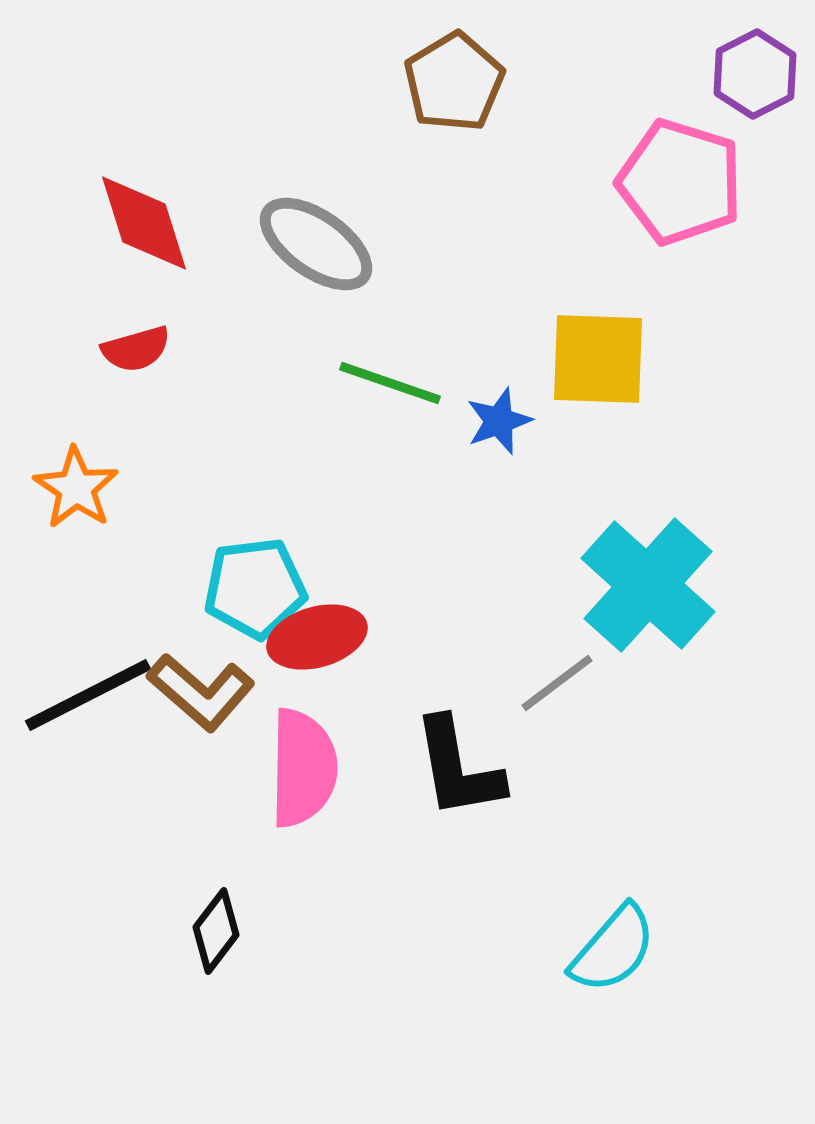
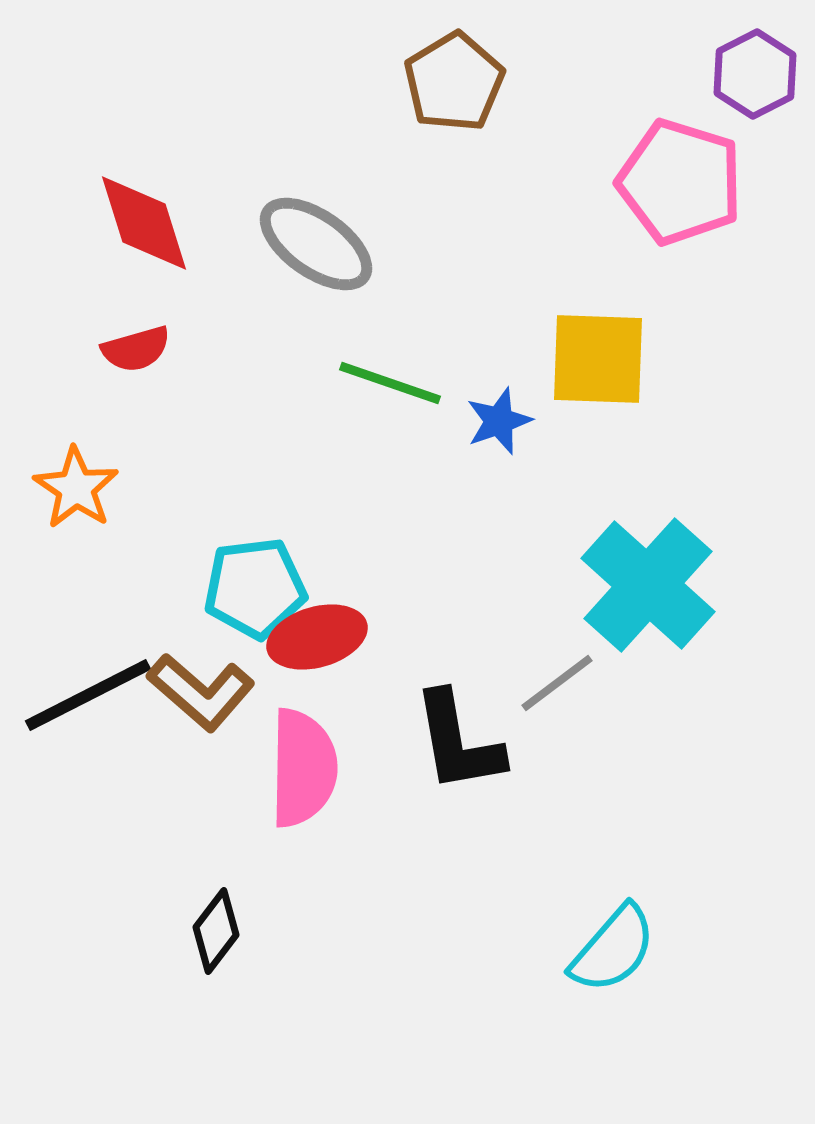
black L-shape: moved 26 px up
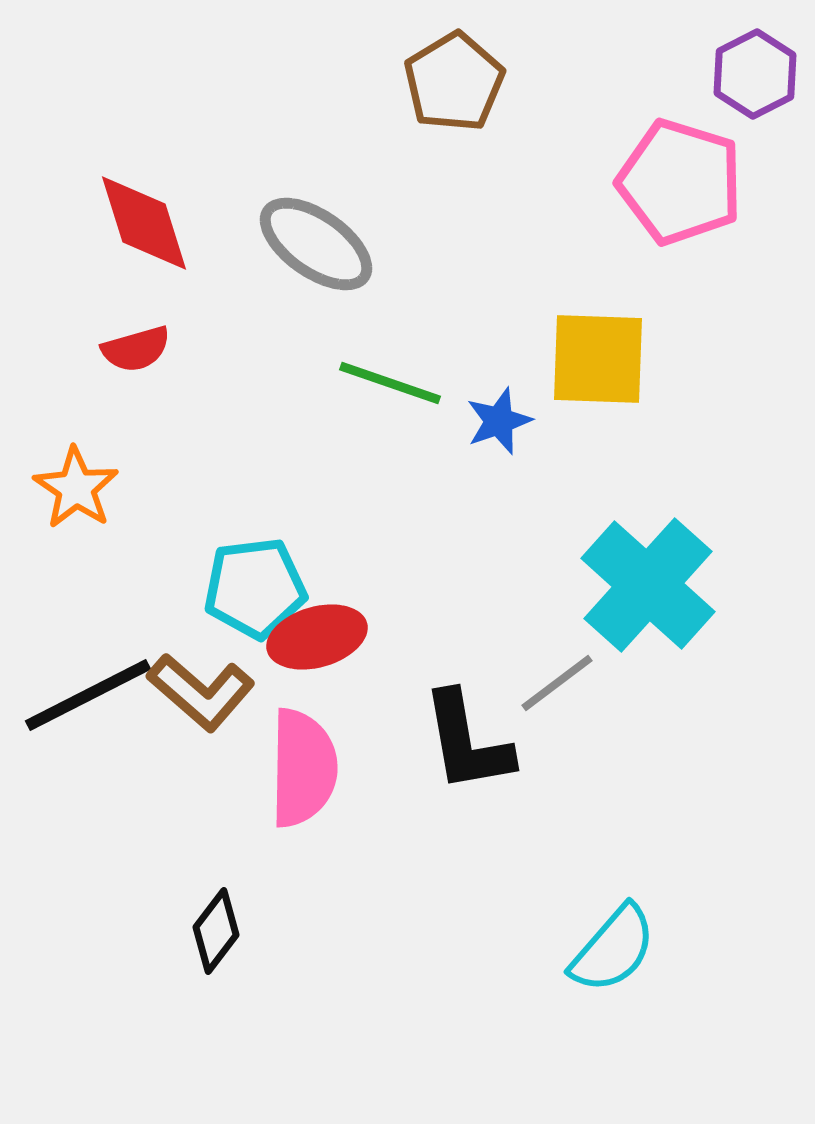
black L-shape: moved 9 px right
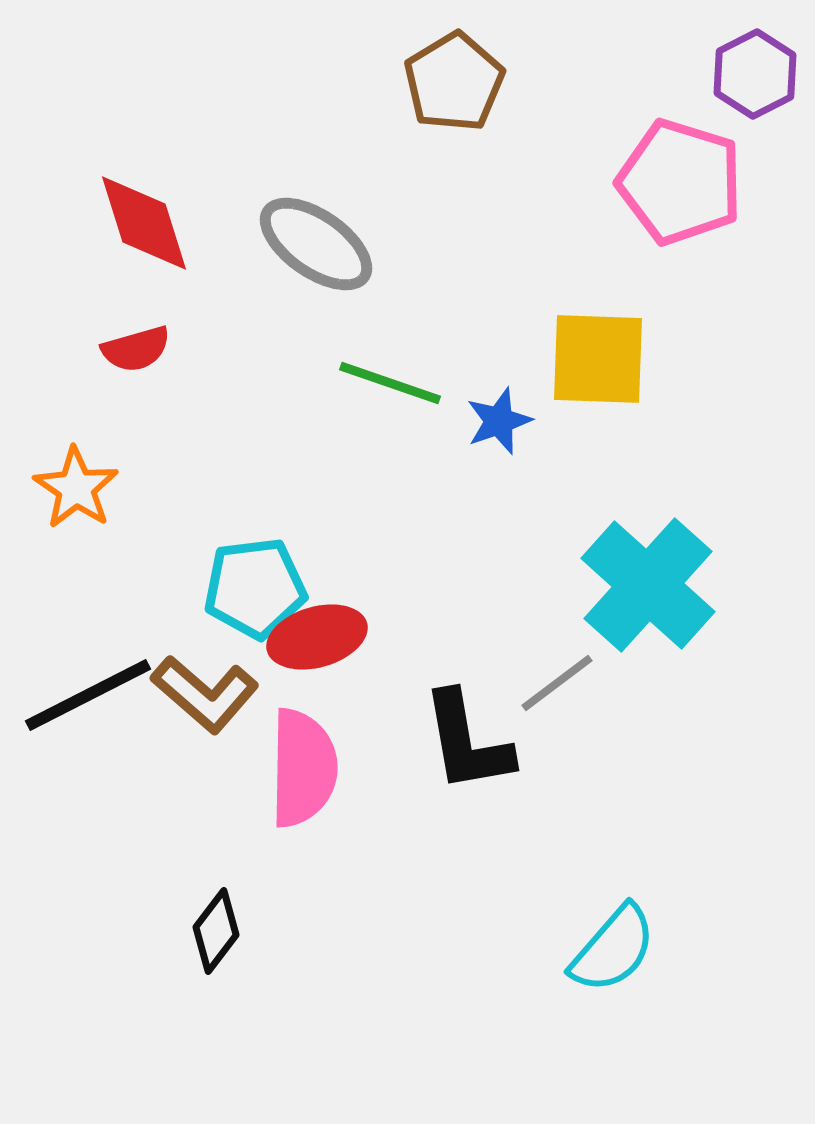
brown L-shape: moved 4 px right, 2 px down
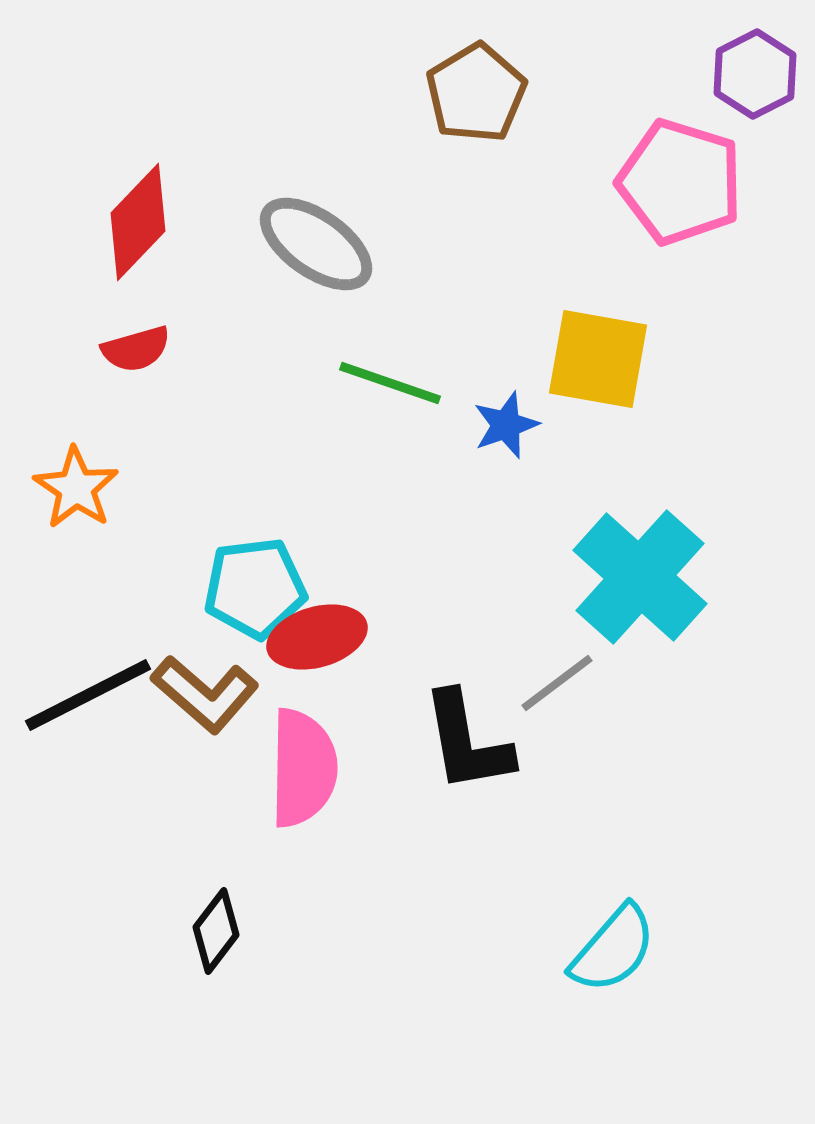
brown pentagon: moved 22 px right, 11 px down
red diamond: moved 6 px left, 1 px up; rotated 61 degrees clockwise
yellow square: rotated 8 degrees clockwise
blue star: moved 7 px right, 4 px down
cyan cross: moved 8 px left, 8 px up
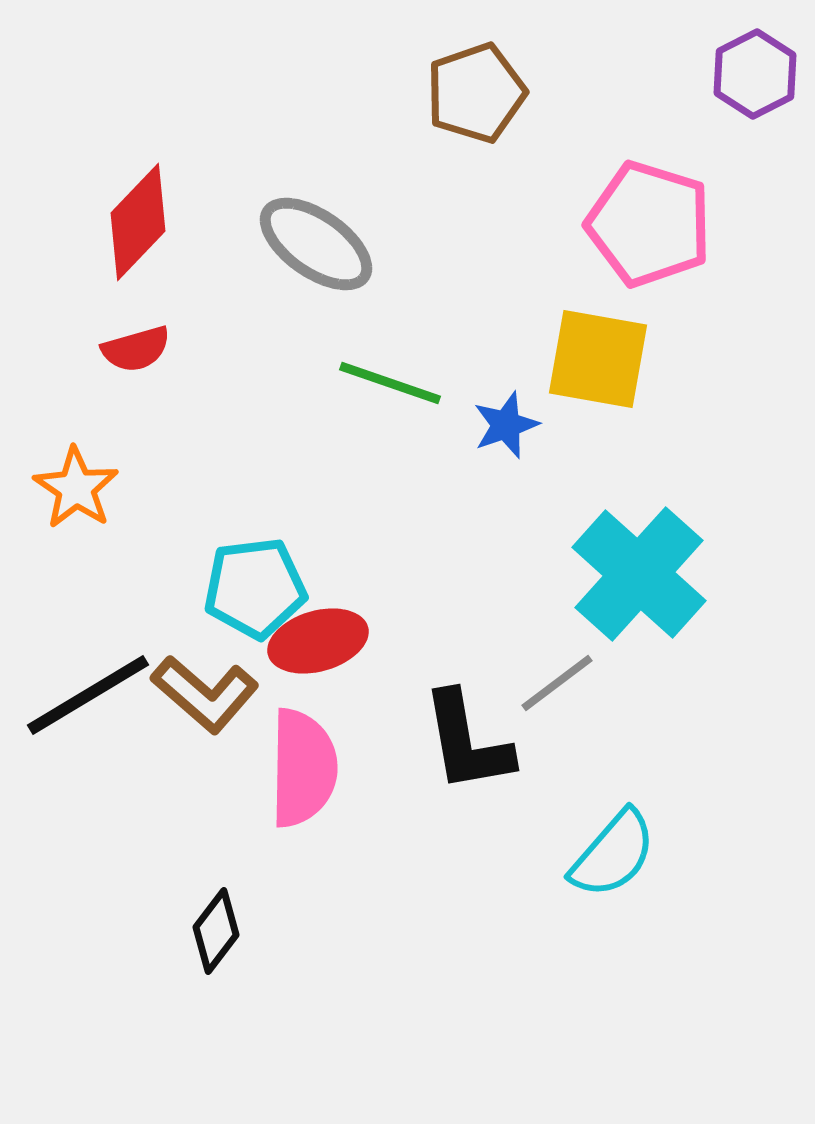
brown pentagon: rotated 12 degrees clockwise
pink pentagon: moved 31 px left, 42 px down
cyan cross: moved 1 px left, 3 px up
red ellipse: moved 1 px right, 4 px down
black line: rotated 4 degrees counterclockwise
cyan semicircle: moved 95 px up
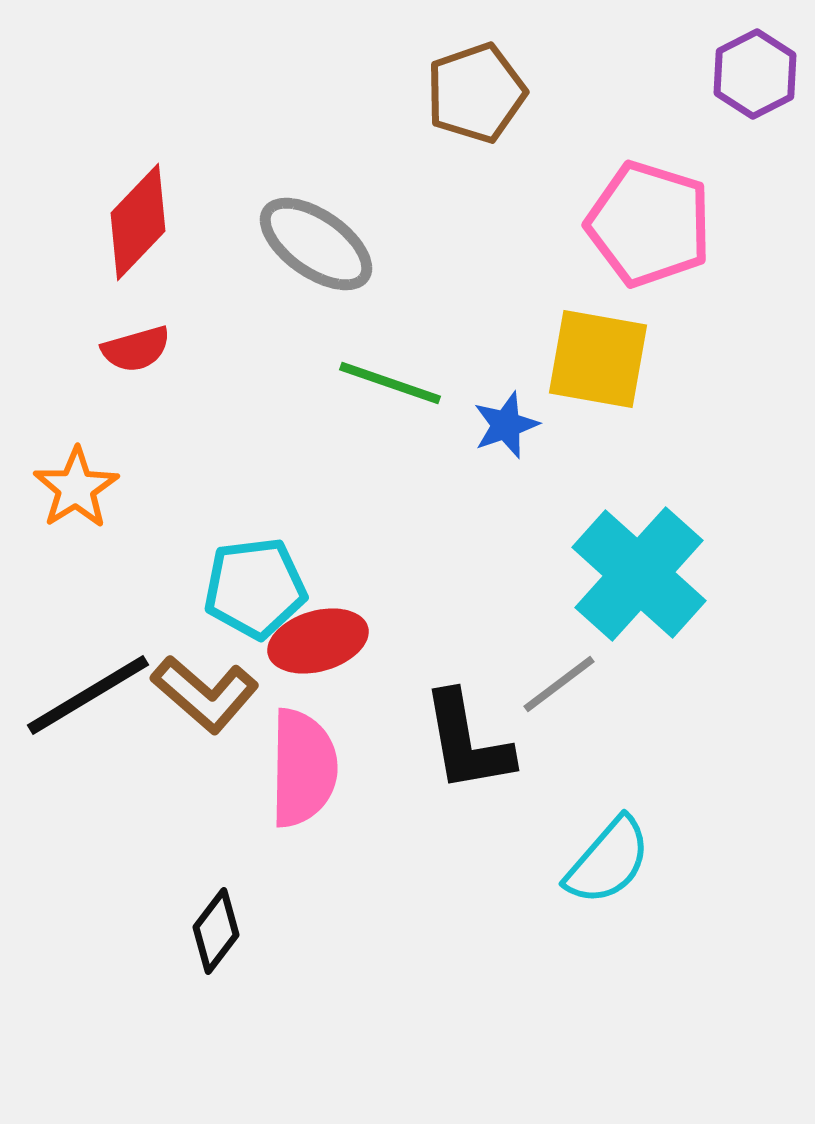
orange star: rotated 6 degrees clockwise
gray line: moved 2 px right, 1 px down
cyan semicircle: moved 5 px left, 7 px down
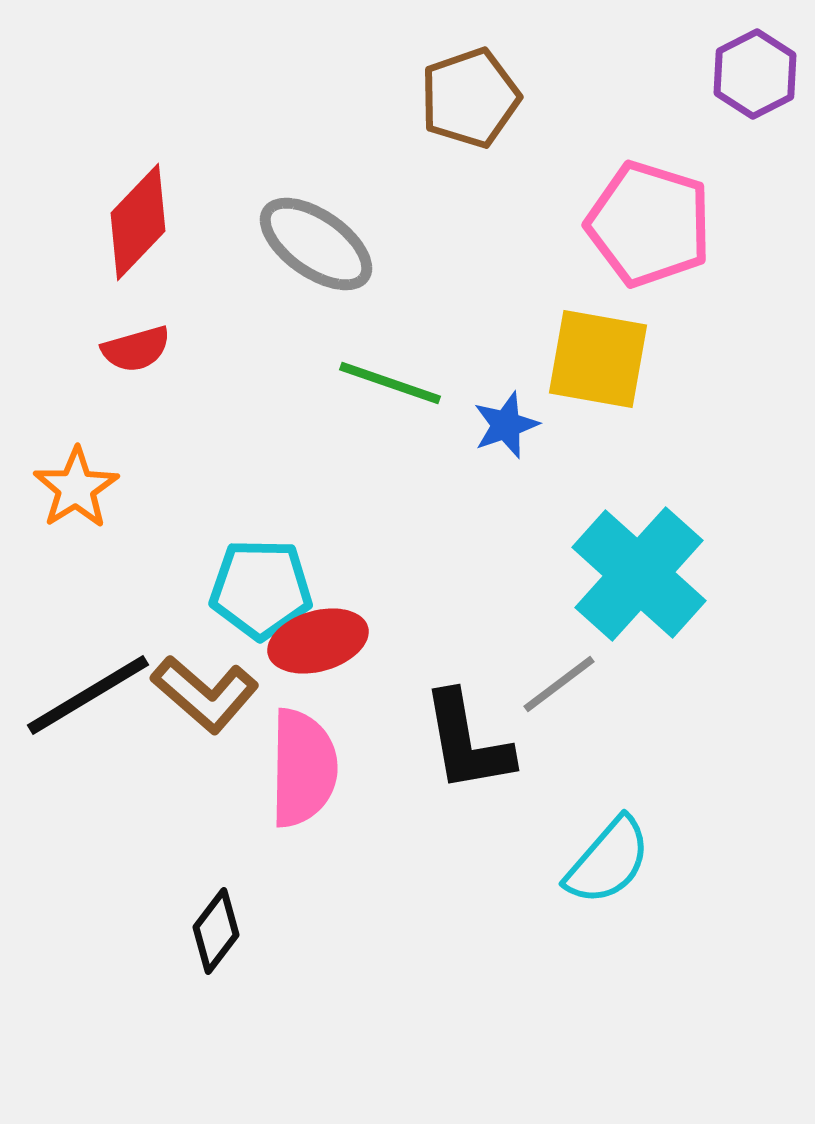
brown pentagon: moved 6 px left, 5 px down
cyan pentagon: moved 6 px right, 1 px down; rotated 8 degrees clockwise
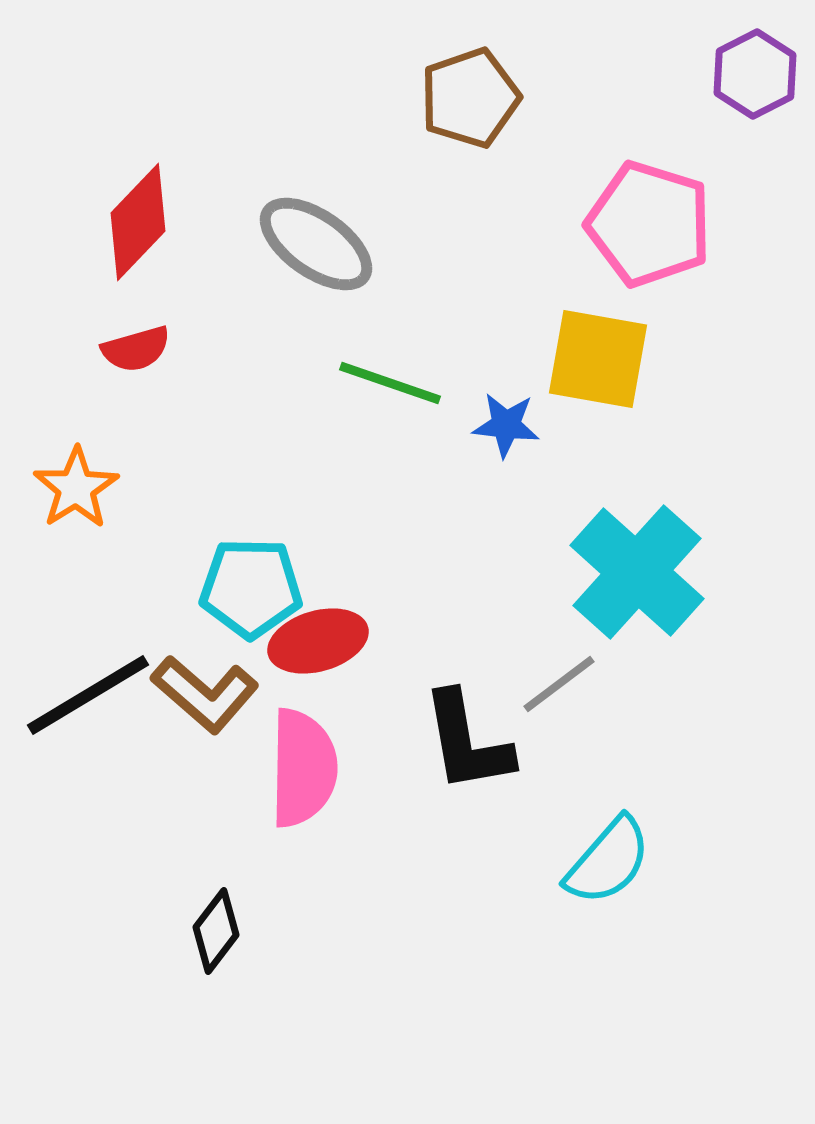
blue star: rotated 26 degrees clockwise
cyan cross: moved 2 px left, 2 px up
cyan pentagon: moved 10 px left, 1 px up
